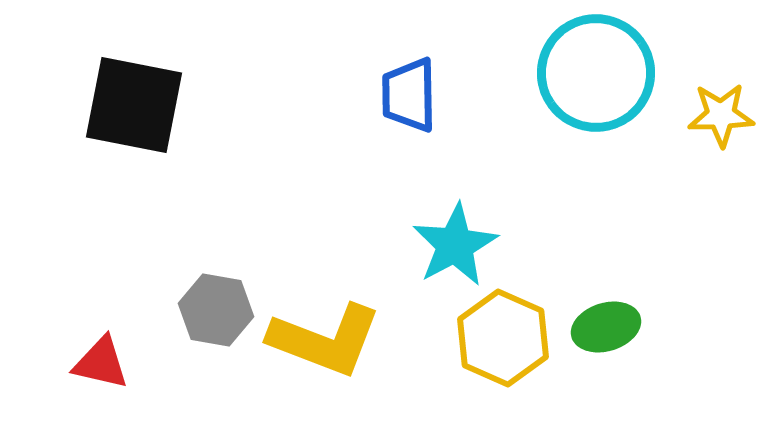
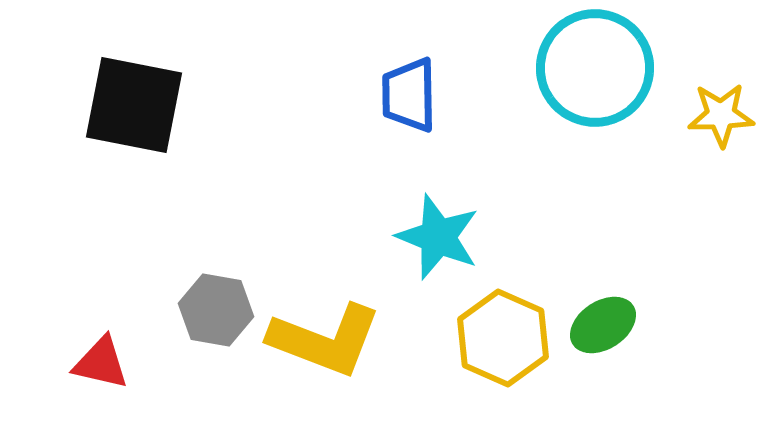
cyan circle: moved 1 px left, 5 px up
cyan star: moved 17 px left, 8 px up; rotated 22 degrees counterclockwise
green ellipse: moved 3 px left, 2 px up; rotated 16 degrees counterclockwise
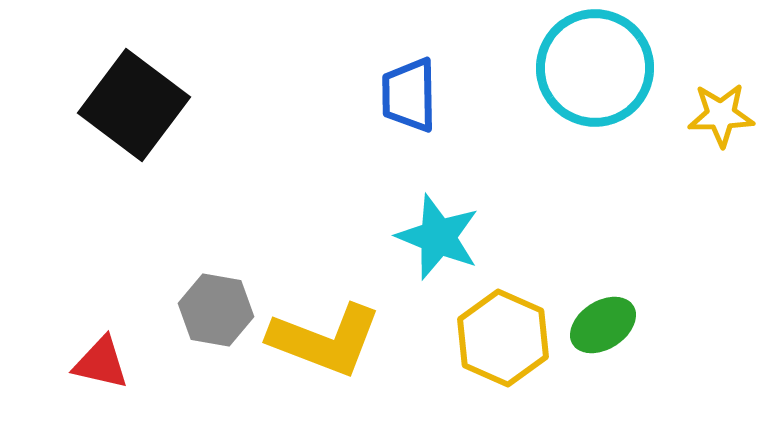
black square: rotated 26 degrees clockwise
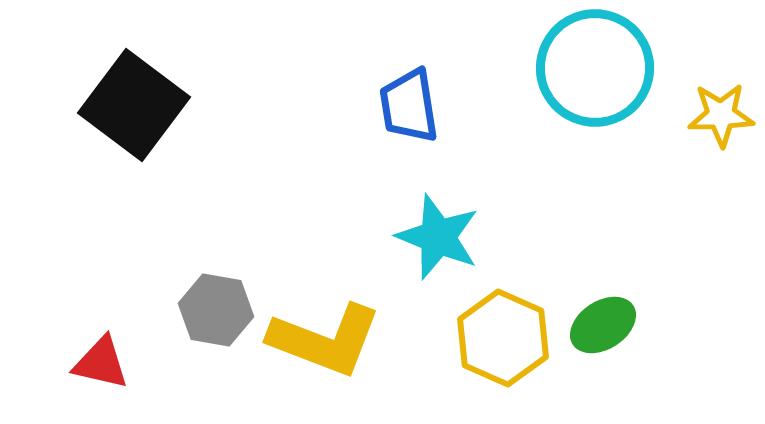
blue trapezoid: moved 11 px down; rotated 8 degrees counterclockwise
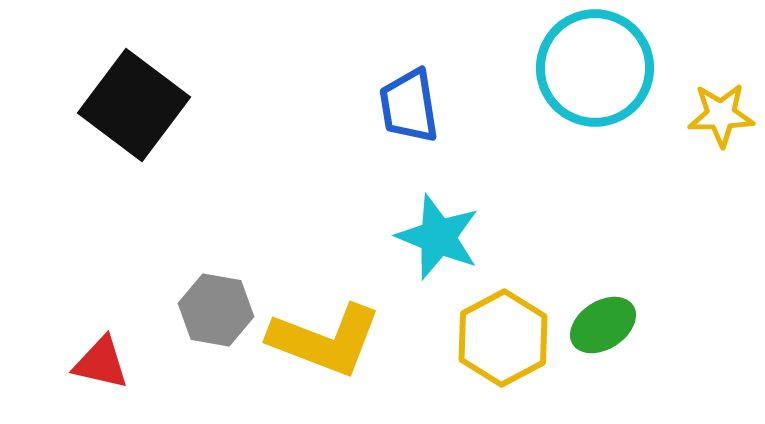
yellow hexagon: rotated 8 degrees clockwise
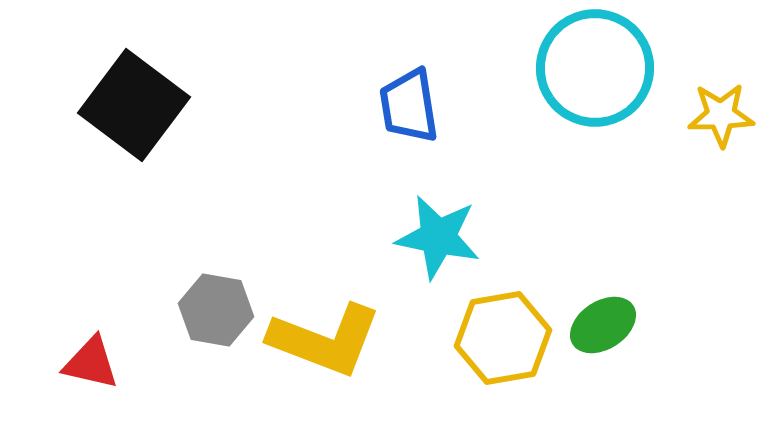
cyan star: rotated 10 degrees counterclockwise
yellow hexagon: rotated 18 degrees clockwise
red triangle: moved 10 px left
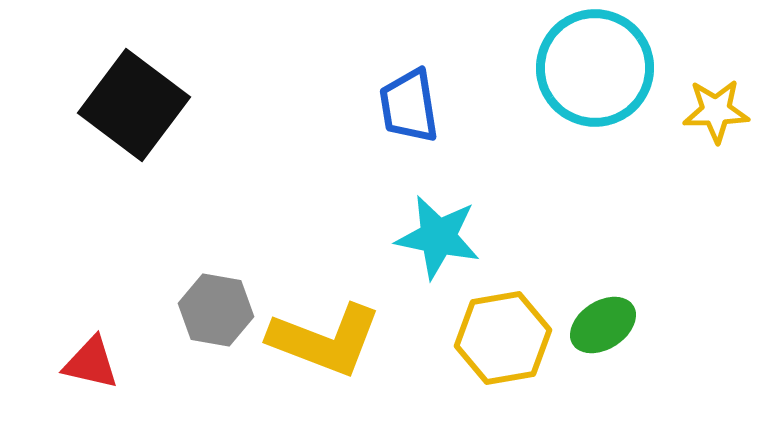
yellow star: moved 5 px left, 4 px up
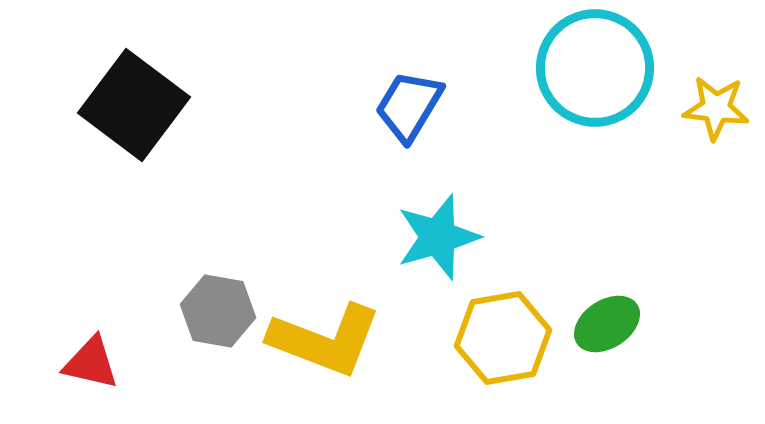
blue trapezoid: rotated 40 degrees clockwise
yellow star: moved 3 px up; rotated 8 degrees clockwise
cyan star: rotated 28 degrees counterclockwise
gray hexagon: moved 2 px right, 1 px down
green ellipse: moved 4 px right, 1 px up
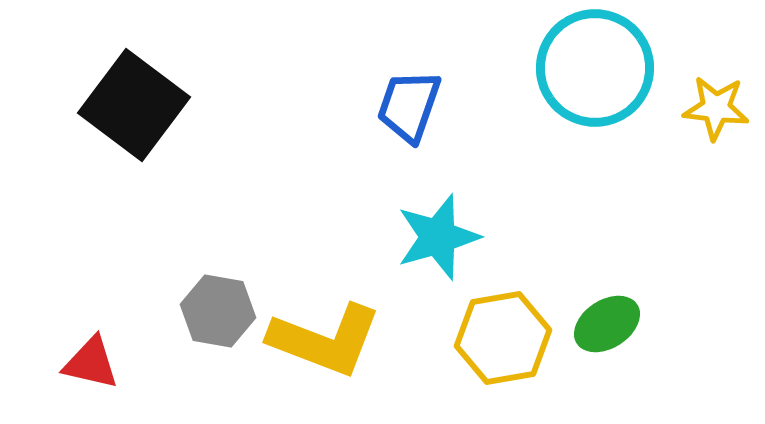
blue trapezoid: rotated 12 degrees counterclockwise
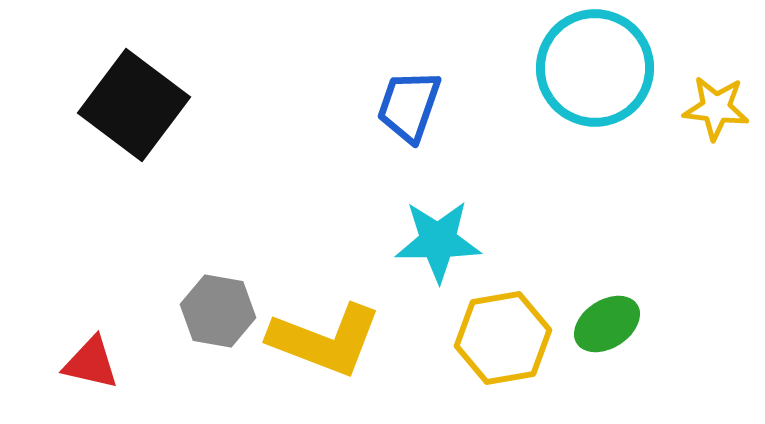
cyan star: moved 4 px down; rotated 16 degrees clockwise
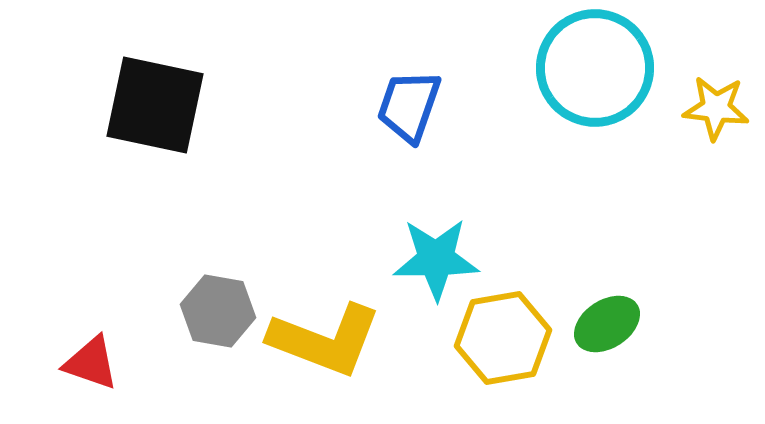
black square: moved 21 px right; rotated 25 degrees counterclockwise
cyan star: moved 2 px left, 18 px down
red triangle: rotated 6 degrees clockwise
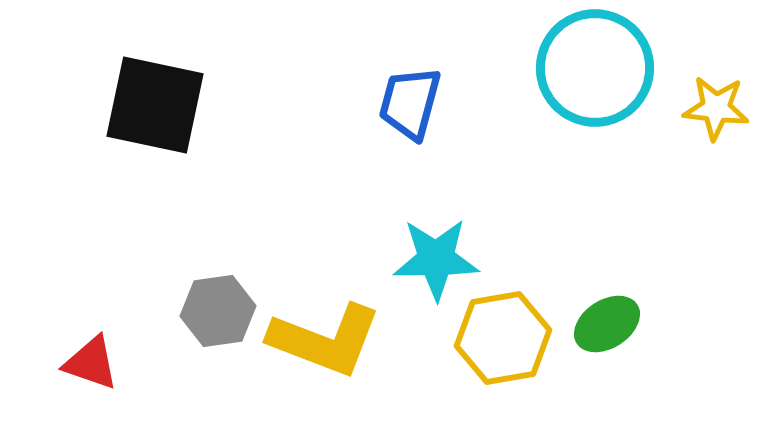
blue trapezoid: moved 1 px right, 3 px up; rotated 4 degrees counterclockwise
gray hexagon: rotated 18 degrees counterclockwise
